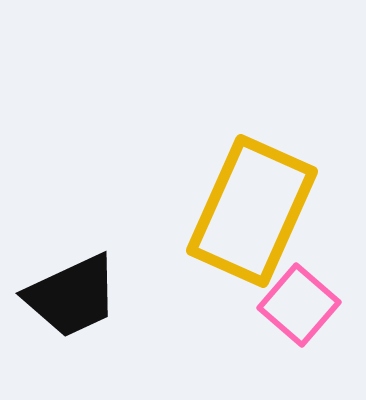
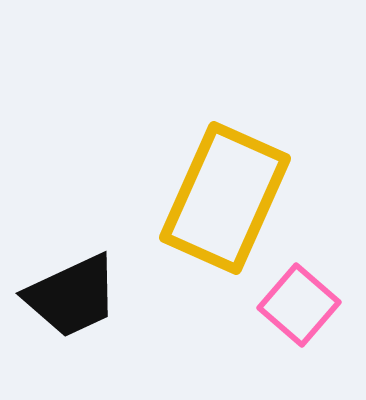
yellow rectangle: moved 27 px left, 13 px up
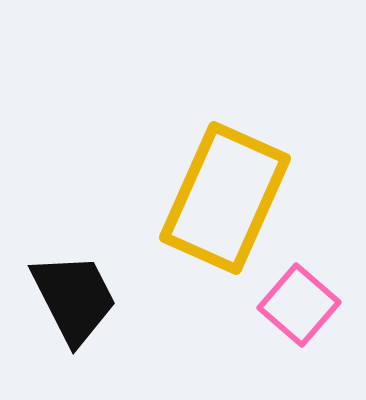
black trapezoid: moved 2 px right, 2 px down; rotated 92 degrees counterclockwise
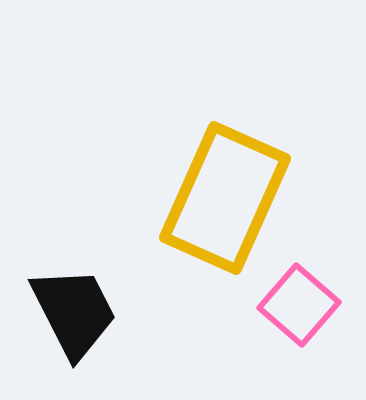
black trapezoid: moved 14 px down
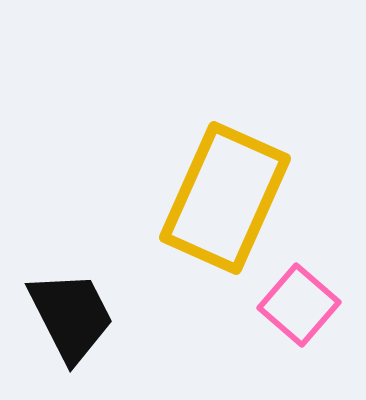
black trapezoid: moved 3 px left, 4 px down
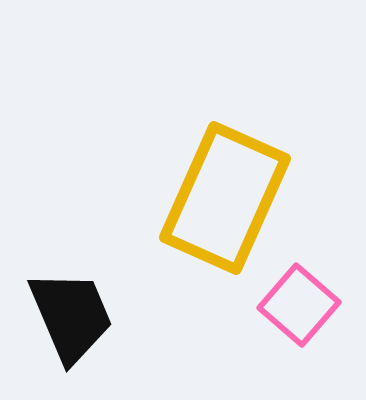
black trapezoid: rotated 4 degrees clockwise
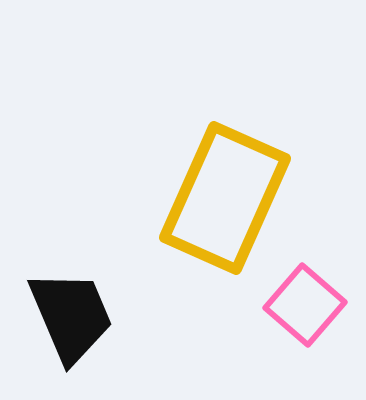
pink square: moved 6 px right
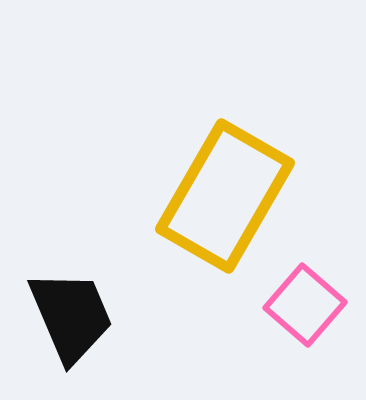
yellow rectangle: moved 2 px up; rotated 6 degrees clockwise
